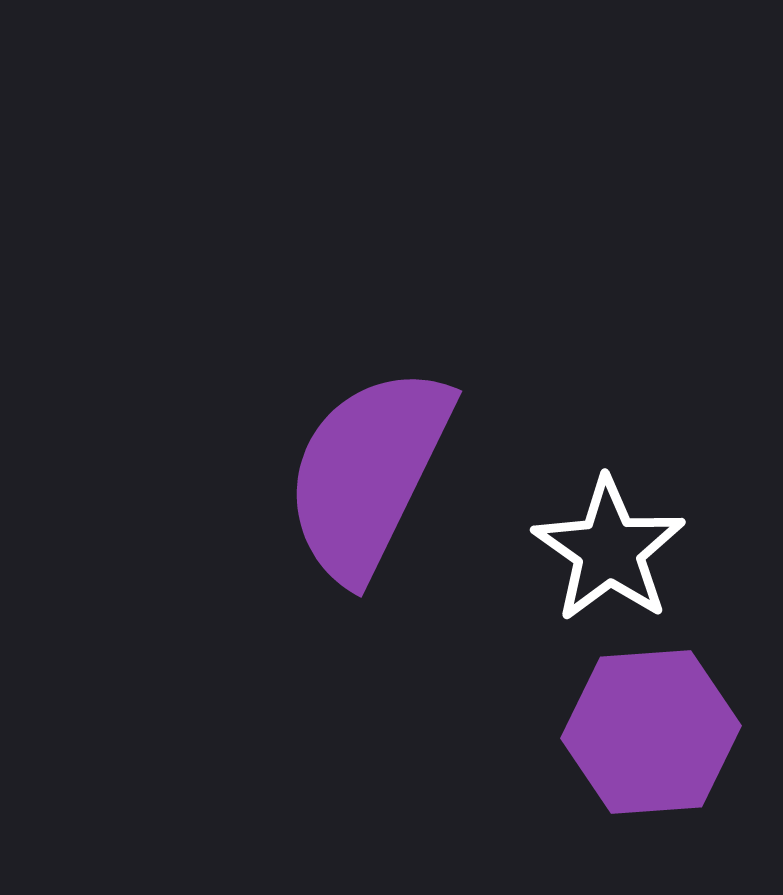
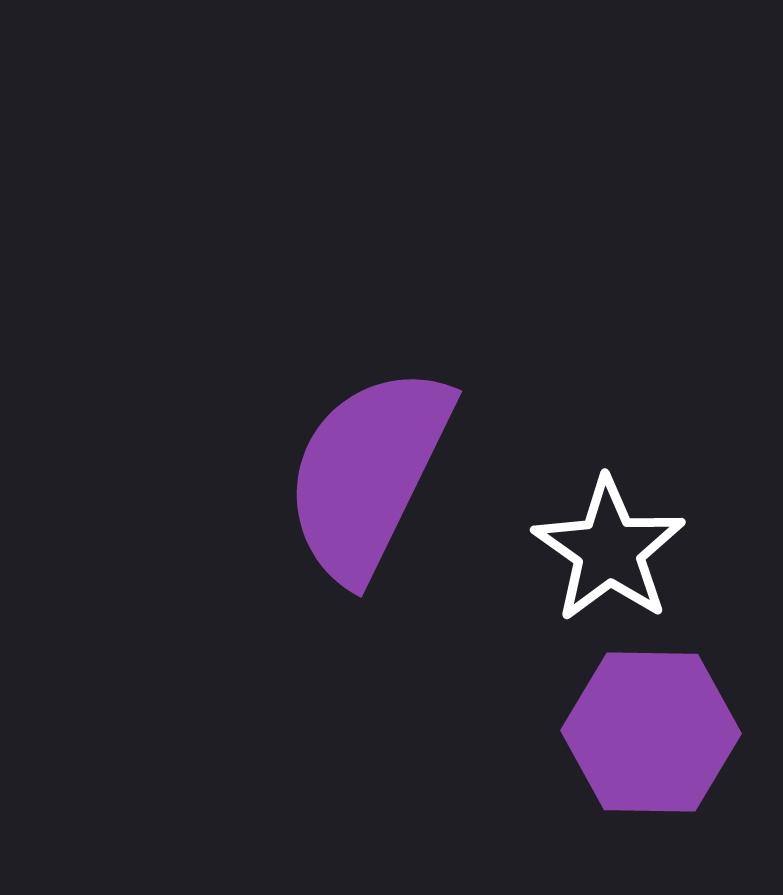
purple hexagon: rotated 5 degrees clockwise
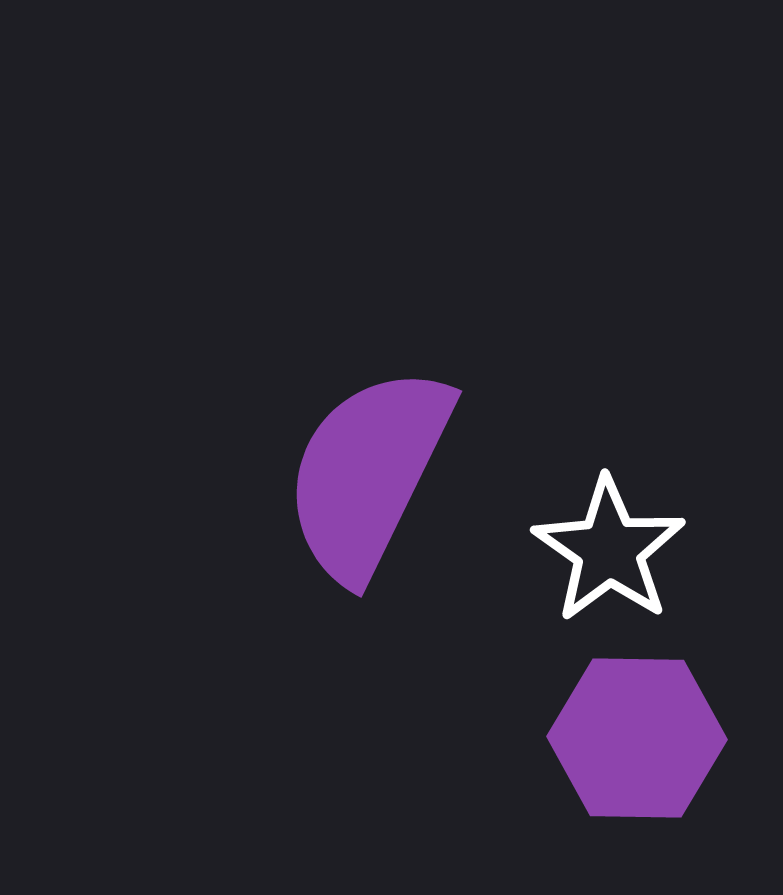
purple hexagon: moved 14 px left, 6 px down
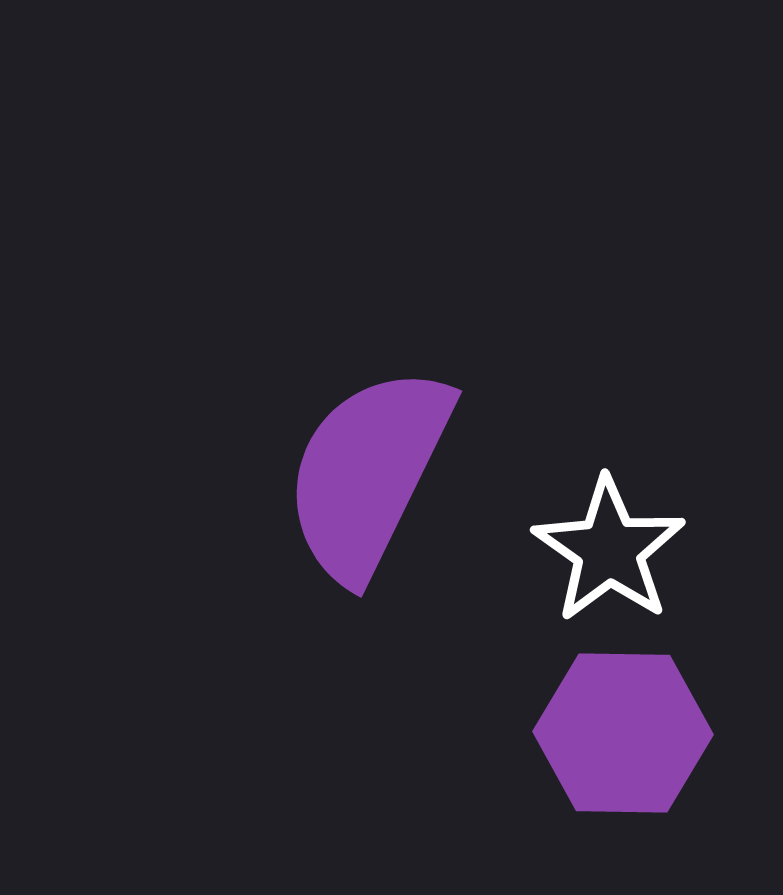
purple hexagon: moved 14 px left, 5 px up
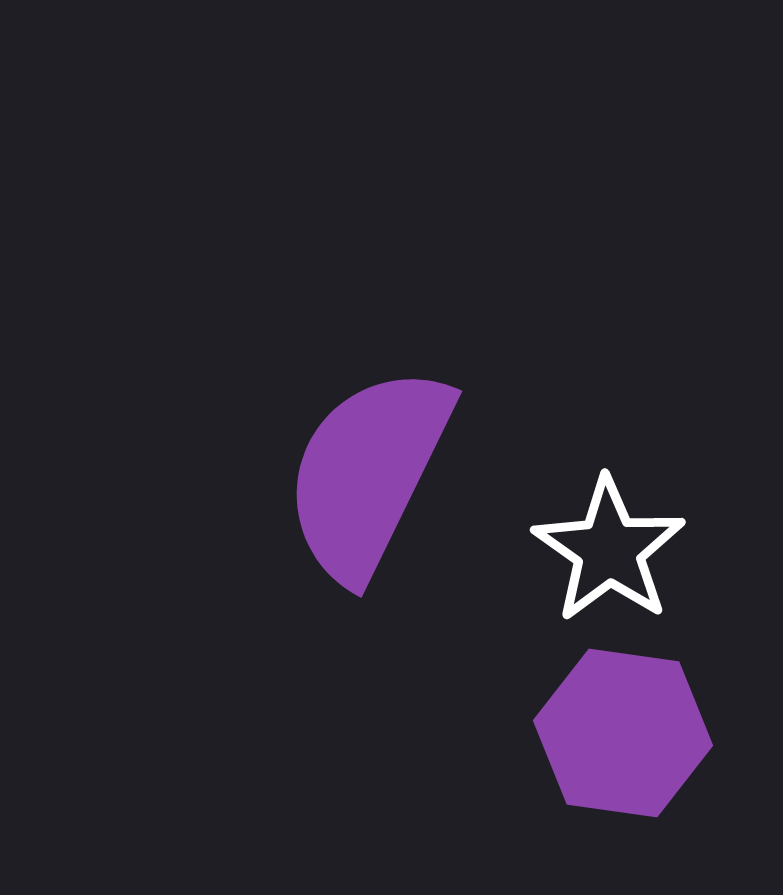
purple hexagon: rotated 7 degrees clockwise
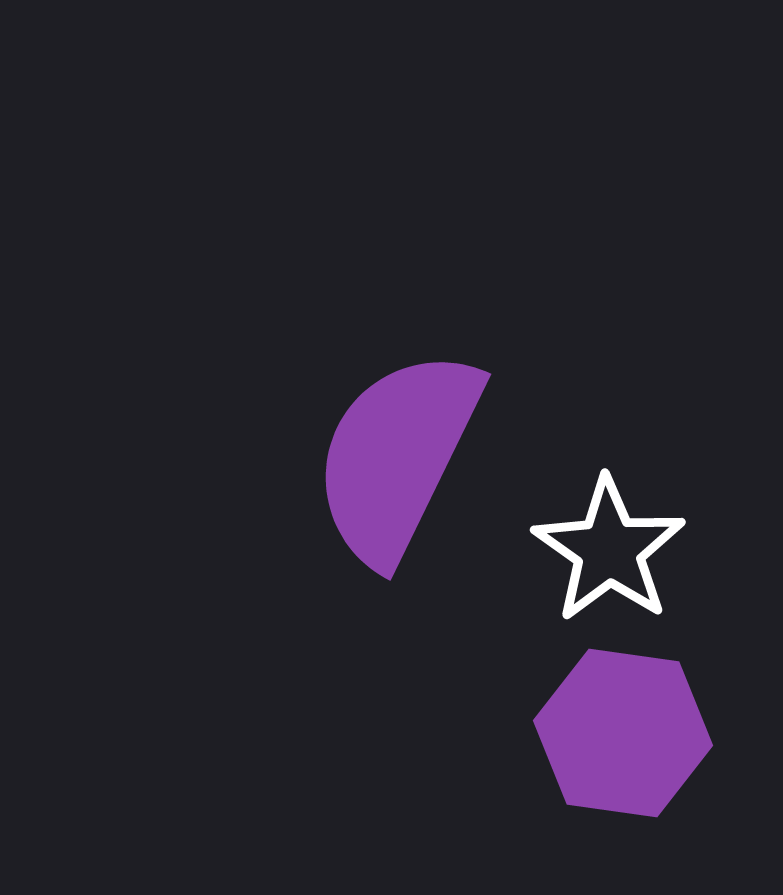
purple semicircle: moved 29 px right, 17 px up
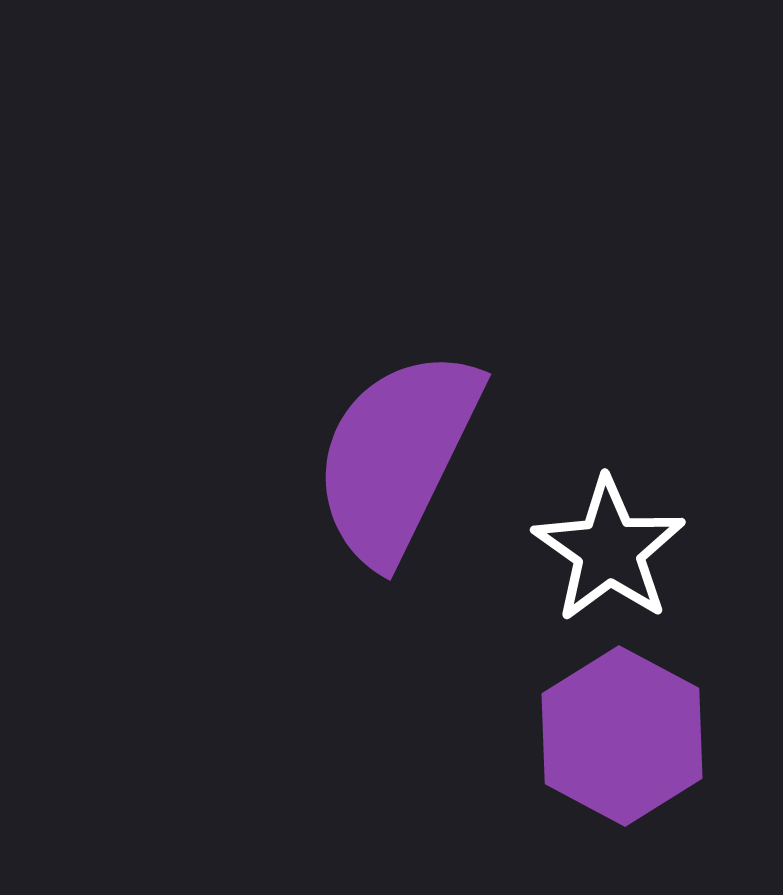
purple hexagon: moved 1 px left, 3 px down; rotated 20 degrees clockwise
